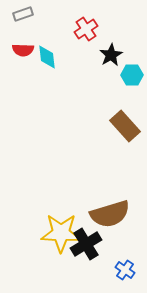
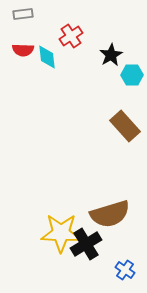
gray rectangle: rotated 12 degrees clockwise
red cross: moved 15 px left, 7 px down
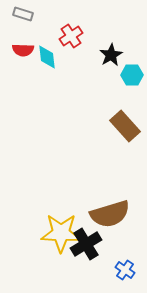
gray rectangle: rotated 24 degrees clockwise
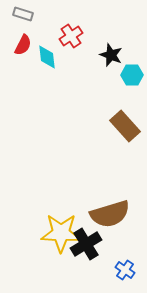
red semicircle: moved 5 px up; rotated 65 degrees counterclockwise
black star: rotated 20 degrees counterclockwise
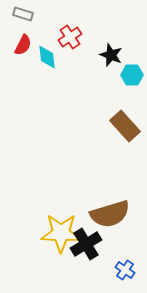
red cross: moved 1 px left, 1 px down
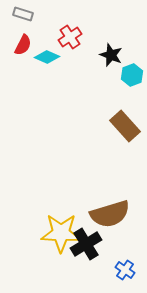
cyan diamond: rotated 60 degrees counterclockwise
cyan hexagon: rotated 20 degrees counterclockwise
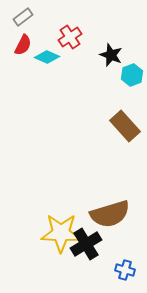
gray rectangle: moved 3 px down; rotated 54 degrees counterclockwise
blue cross: rotated 18 degrees counterclockwise
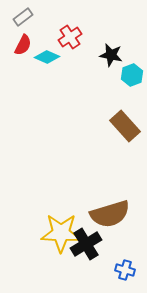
black star: rotated 10 degrees counterclockwise
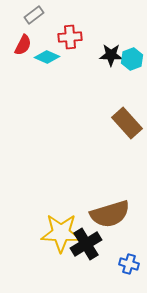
gray rectangle: moved 11 px right, 2 px up
red cross: rotated 30 degrees clockwise
black star: rotated 10 degrees counterclockwise
cyan hexagon: moved 16 px up
brown rectangle: moved 2 px right, 3 px up
blue cross: moved 4 px right, 6 px up
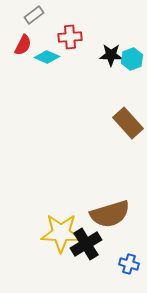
brown rectangle: moved 1 px right
